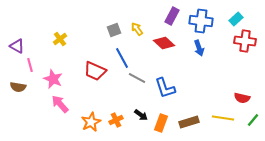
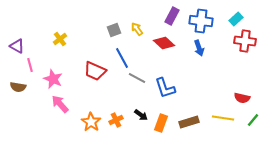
orange star: rotated 12 degrees counterclockwise
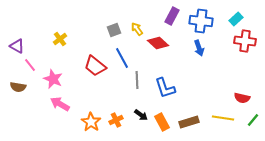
red diamond: moved 6 px left
pink line: rotated 24 degrees counterclockwise
red trapezoid: moved 5 px up; rotated 15 degrees clockwise
gray line: moved 2 px down; rotated 60 degrees clockwise
pink arrow: rotated 18 degrees counterclockwise
orange rectangle: moved 1 px right, 1 px up; rotated 48 degrees counterclockwise
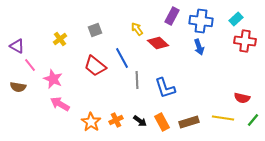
gray square: moved 19 px left
blue arrow: moved 1 px up
black arrow: moved 1 px left, 6 px down
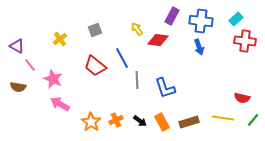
red diamond: moved 3 px up; rotated 35 degrees counterclockwise
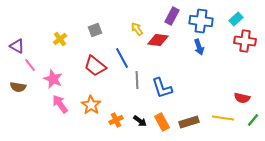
blue L-shape: moved 3 px left
pink arrow: rotated 24 degrees clockwise
orange star: moved 17 px up
